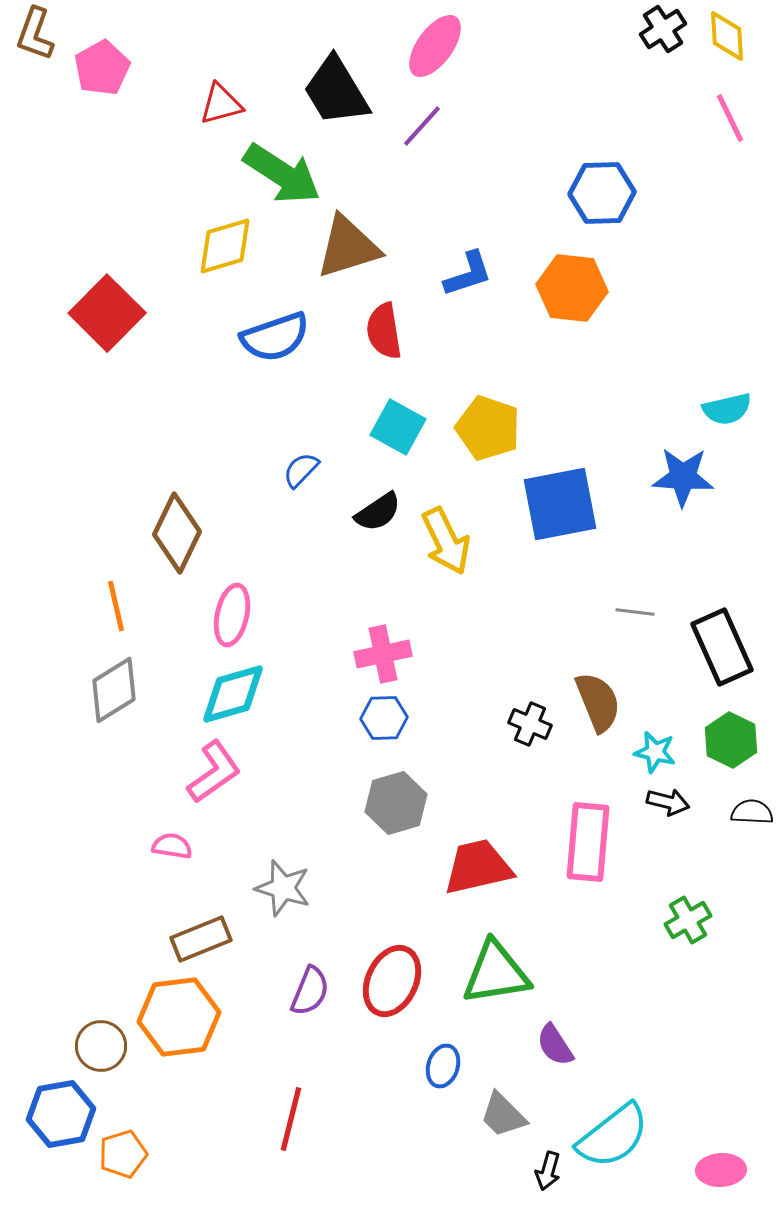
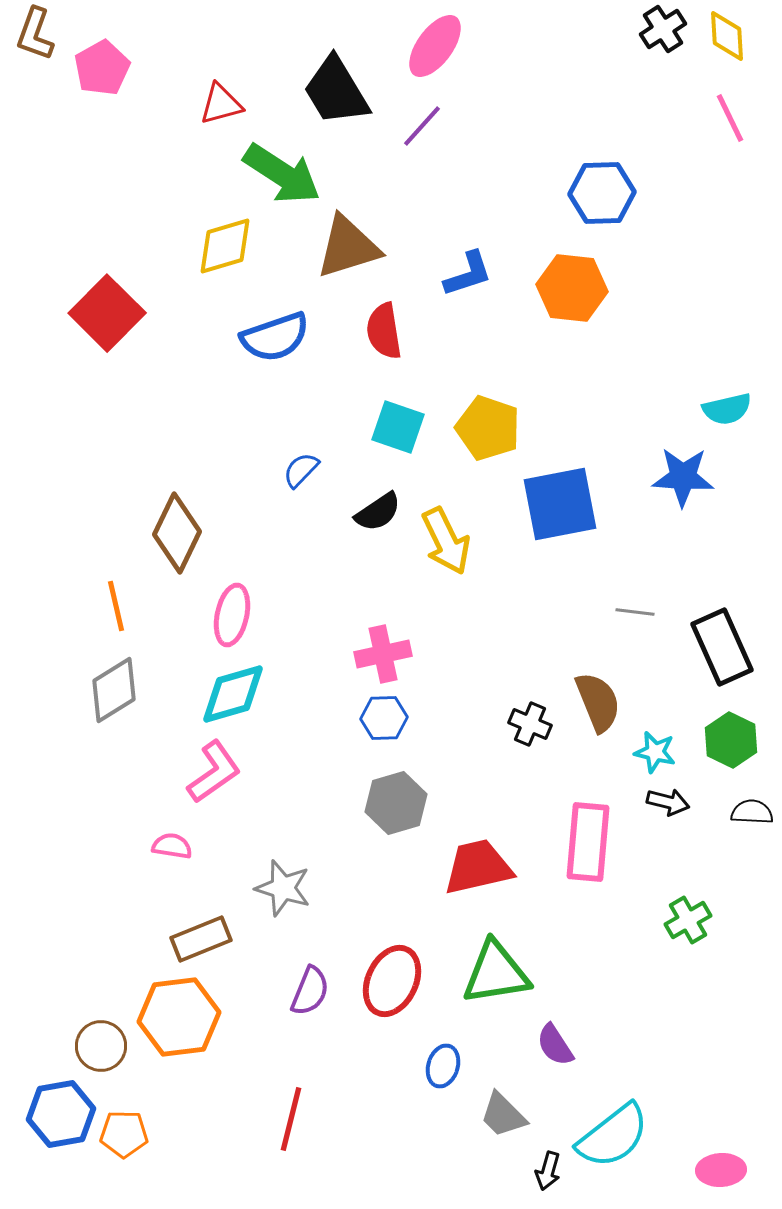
cyan square at (398, 427): rotated 10 degrees counterclockwise
orange pentagon at (123, 1154): moved 1 px right, 20 px up; rotated 18 degrees clockwise
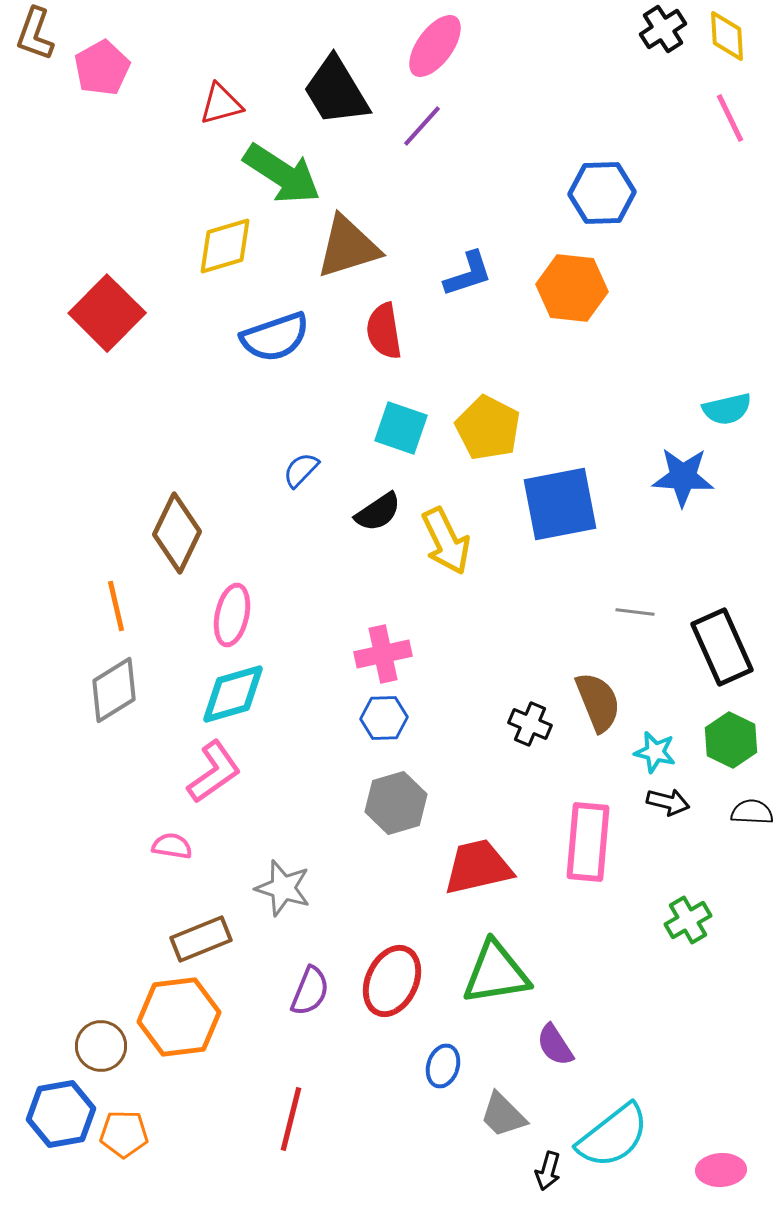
cyan square at (398, 427): moved 3 px right, 1 px down
yellow pentagon at (488, 428): rotated 8 degrees clockwise
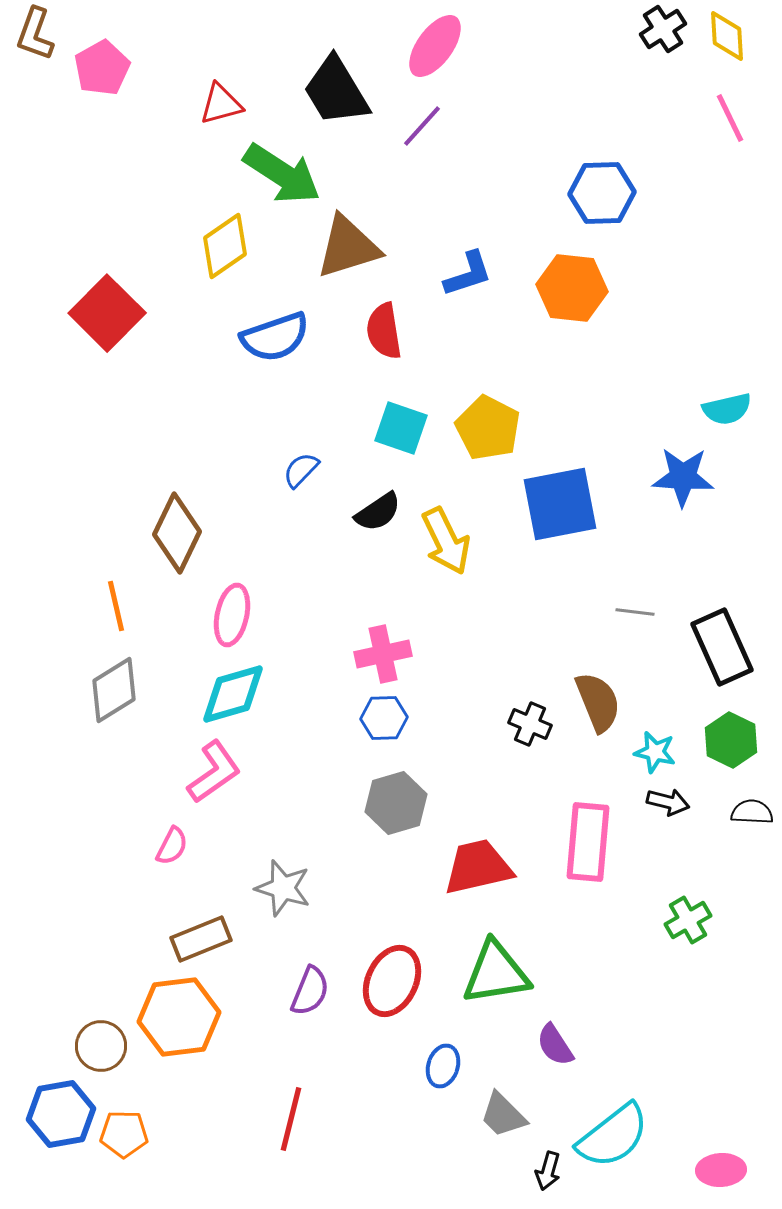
yellow diamond at (225, 246): rotated 18 degrees counterclockwise
pink semicircle at (172, 846): rotated 108 degrees clockwise
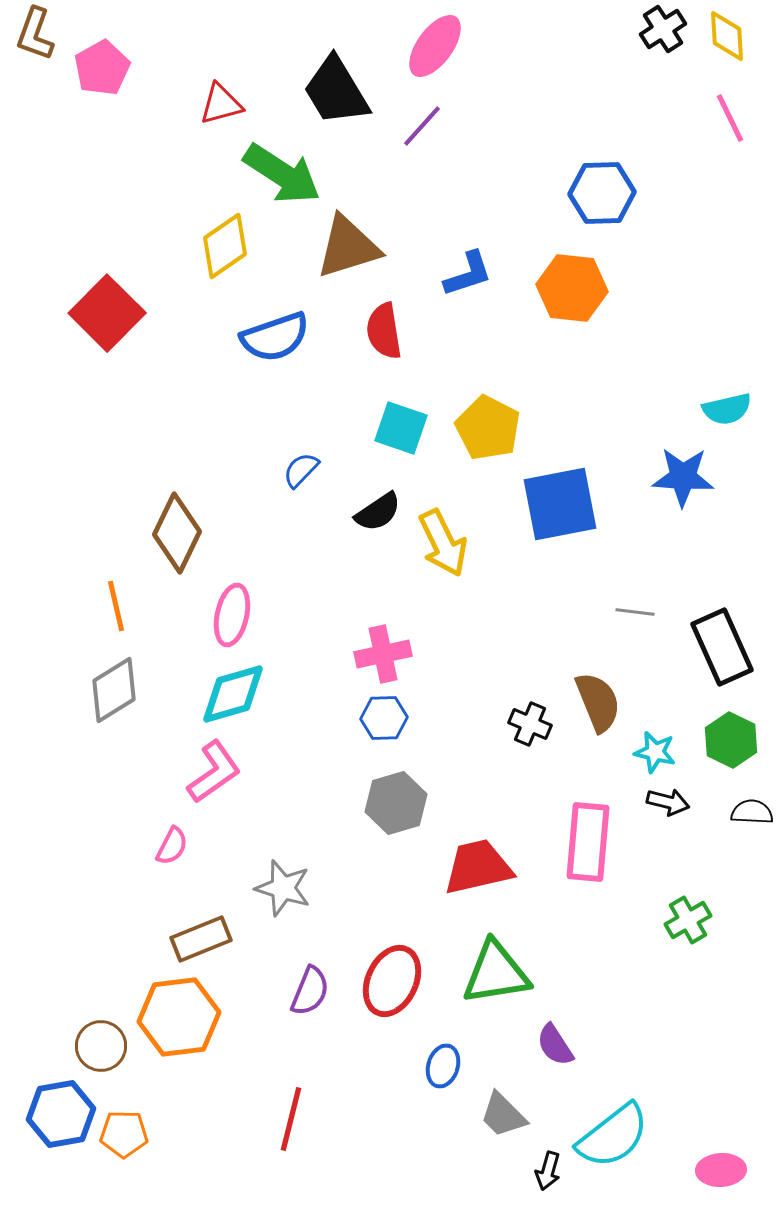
yellow arrow at (446, 541): moved 3 px left, 2 px down
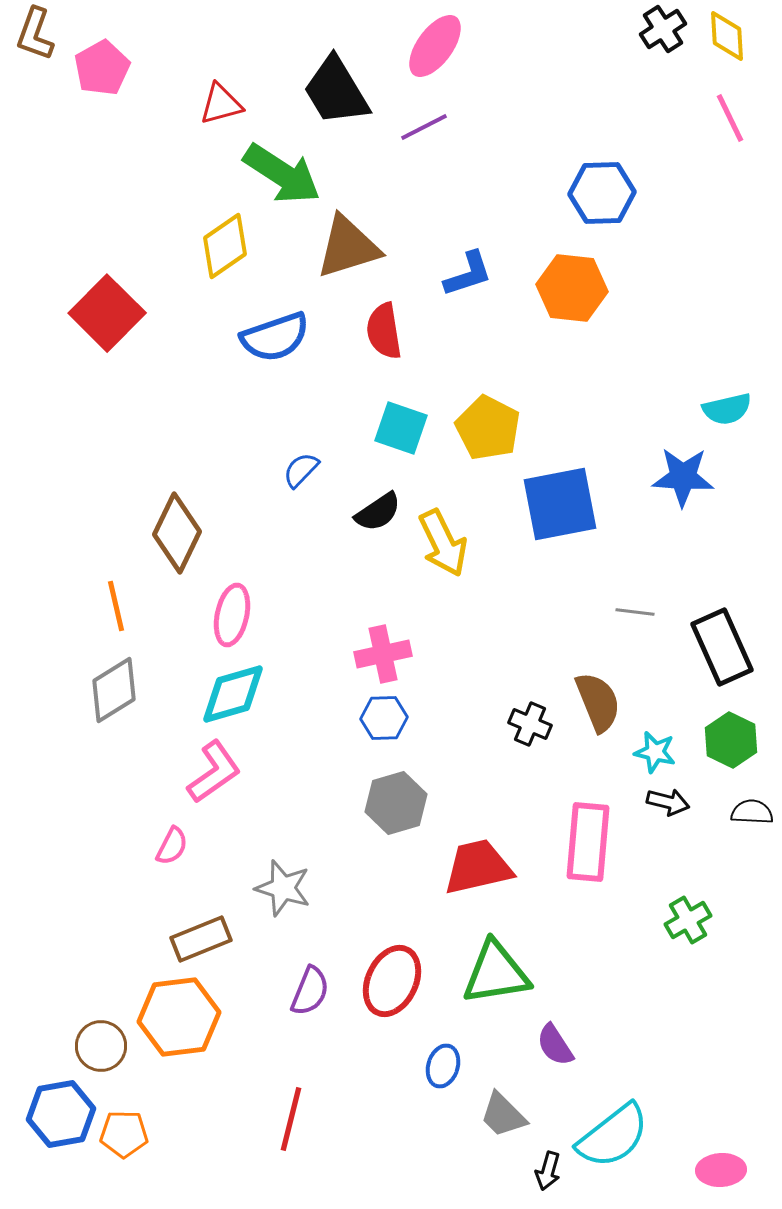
purple line at (422, 126): moved 2 px right, 1 px down; rotated 21 degrees clockwise
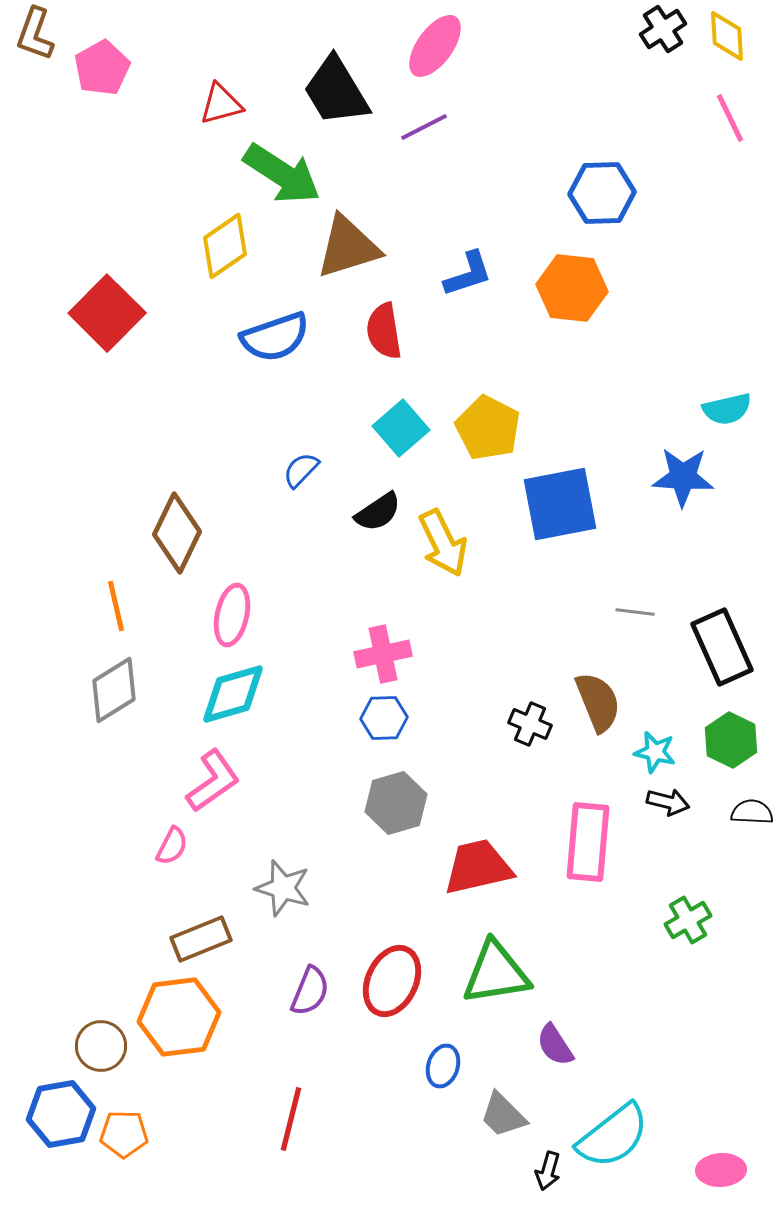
cyan square at (401, 428): rotated 30 degrees clockwise
pink L-shape at (214, 772): moved 1 px left, 9 px down
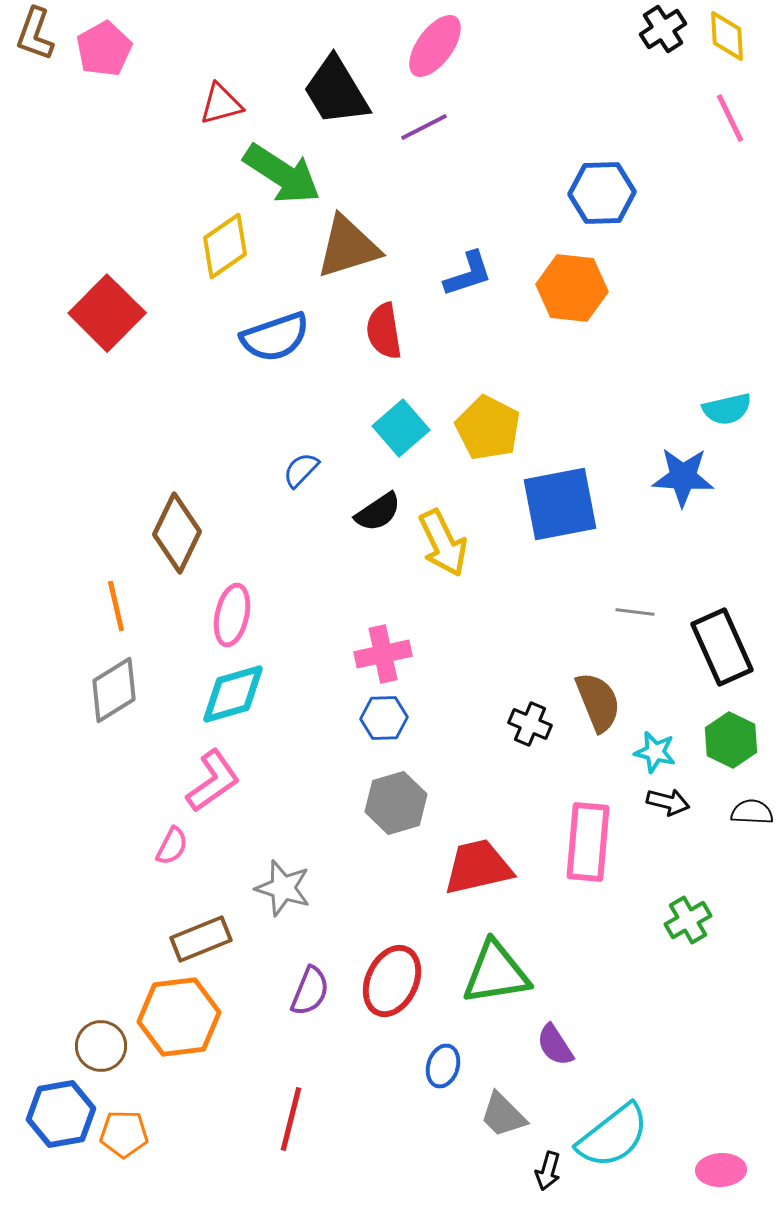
pink pentagon at (102, 68): moved 2 px right, 19 px up
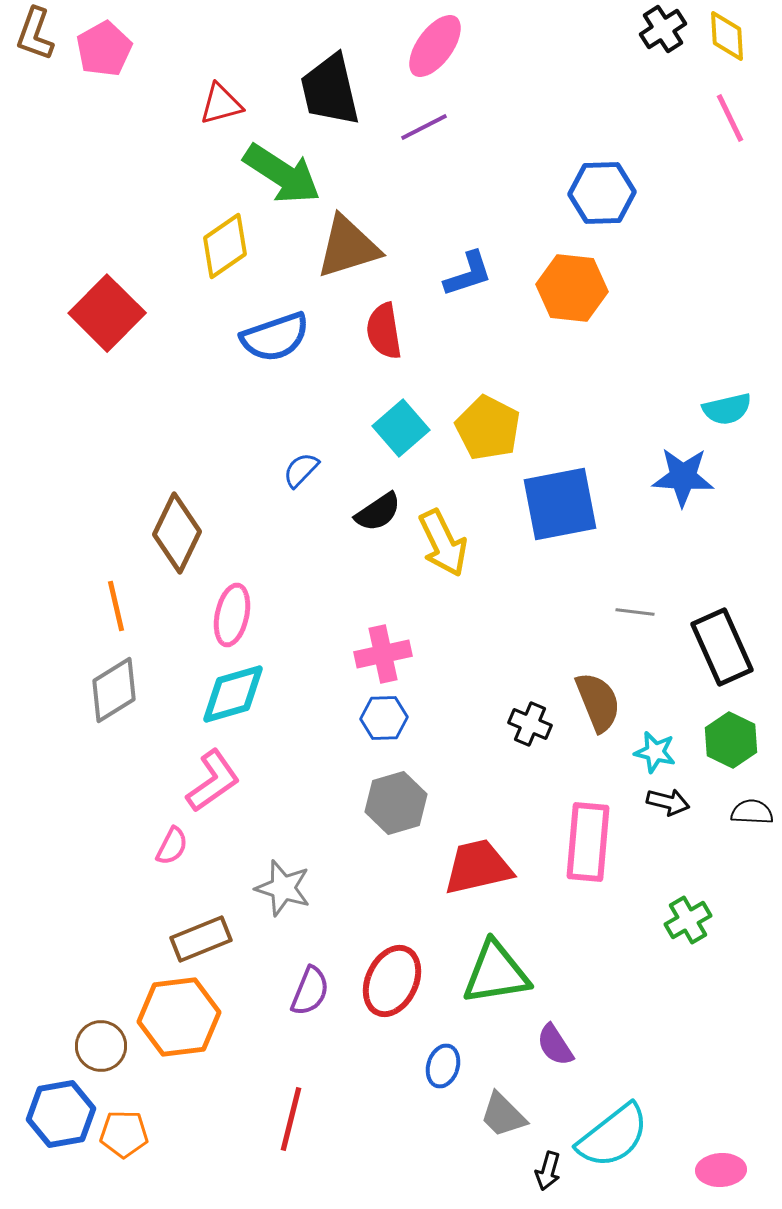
black trapezoid at (336, 91): moved 6 px left, 1 px up; rotated 18 degrees clockwise
